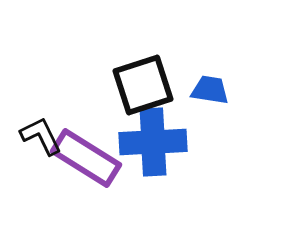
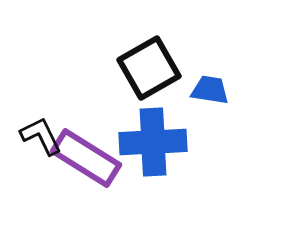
black square: moved 6 px right, 17 px up; rotated 12 degrees counterclockwise
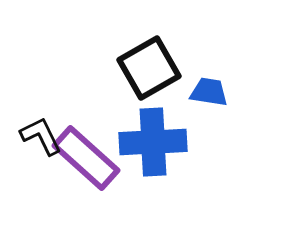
blue trapezoid: moved 1 px left, 2 px down
purple rectangle: rotated 10 degrees clockwise
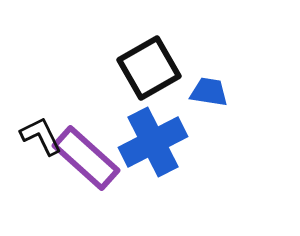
blue cross: rotated 24 degrees counterclockwise
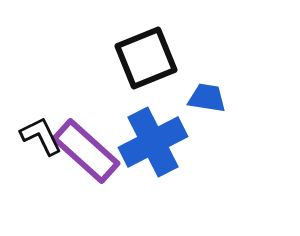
black square: moved 3 px left, 10 px up; rotated 8 degrees clockwise
blue trapezoid: moved 2 px left, 6 px down
purple rectangle: moved 7 px up
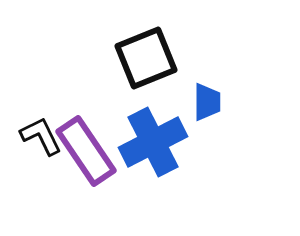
blue trapezoid: moved 4 px down; rotated 81 degrees clockwise
purple rectangle: rotated 14 degrees clockwise
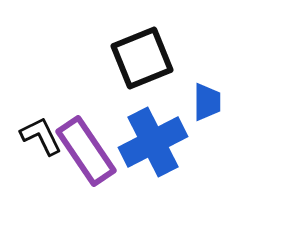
black square: moved 4 px left
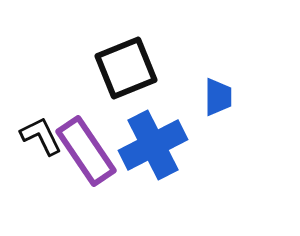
black square: moved 16 px left, 10 px down
blue trapezoid: moved 11 px right, 5 px up
blue cross: moved 3 px down
